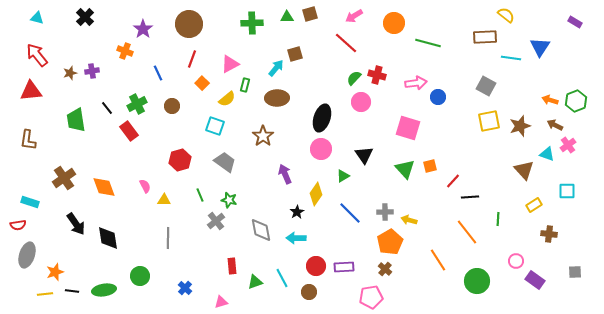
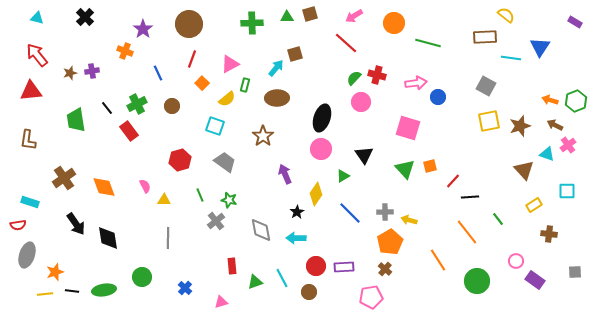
green line at (498, 219): rotated 40 degrees counterclockwise
green circle at (140, 276): moved 2 px right, 1 px down
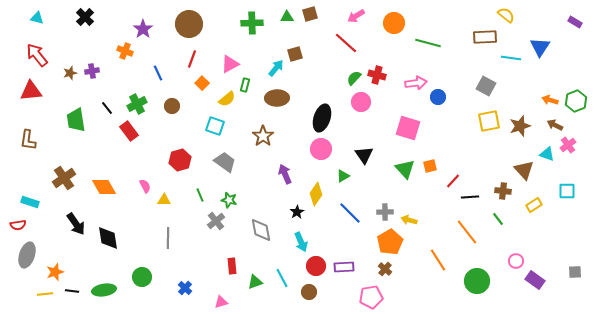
pink arrow at (354, 16): moved 2 px right
orange diamond at (104, 187): rotated 10 degrees counterclockwise
brown cross at (549, 234): moved 46 px left, 43 px up
cyan arrow at (296, 238): moved 5 px right, 4 px down; rotated 114 degrees counterclockwise
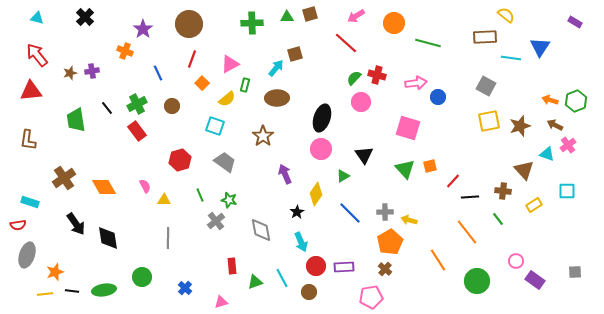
red rectangle at (129, 131): moved 8 px right
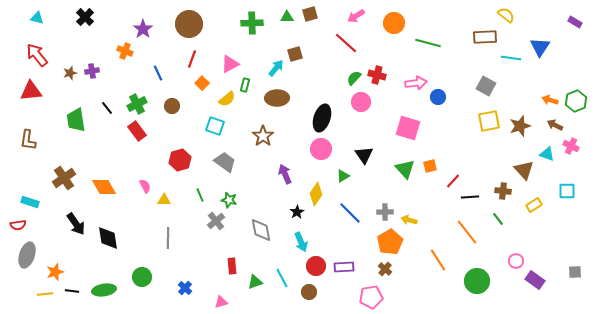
pink cross at (568, 145): moved 3 px right, 1 px down; rotated 28 degrees counterclockwise
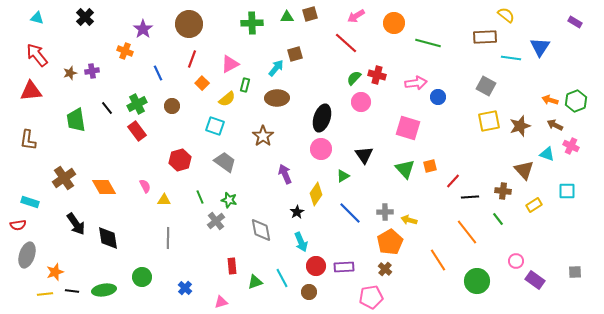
green line at (200, 195): moved 2 px down
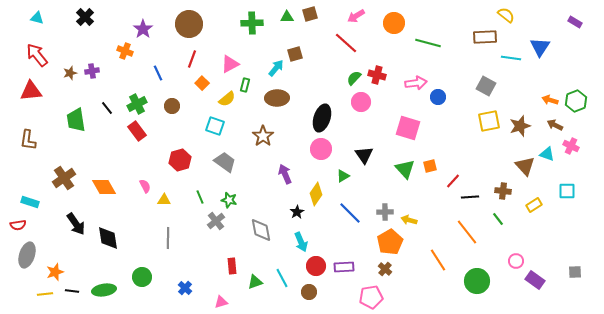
brown triangle at (524, 170): moved 1 px right, 4 px up
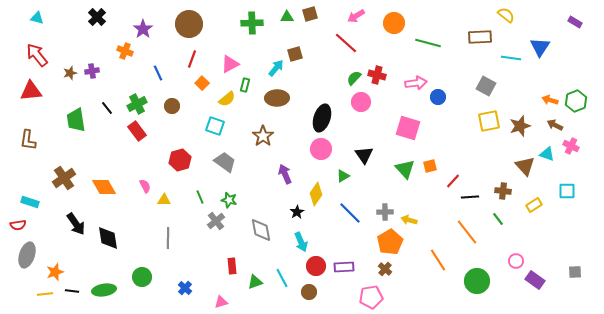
black cross at (85, 17): moved 12 px right
brown rectangle at (485, 37): moved 5 px left
